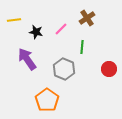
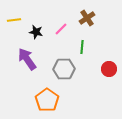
gray hexagon: rotated 25 degrees counterclockwise
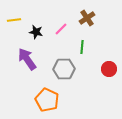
orange pentagon: rotated 10 degrees counterclockwise
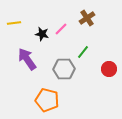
yellow line: moved 3 px down
black star: moved 6 px right, 2 px down
green line: moved 1 px right, 5 px down; rotated 32 degrees clockwise
orange pentagon: rotated 10 degrees counterclockwise
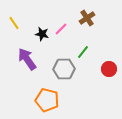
yellow line: rotated 64 degrees clockwise
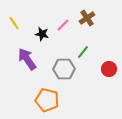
pink line: moved 2 px right, 4 px up
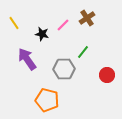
red circle: moved 2 px left, 6 px down
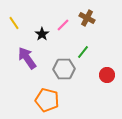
brown cross: rotated 28 degrees counterclockwise
black star: rotated 24 degrees clockwise
purple arrow: moved 1 px up
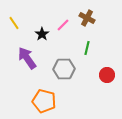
green line: moved 4 px right, 4 px up; rotated 24 degrees counterclockwise
orange pentagon: moved 3 px left, 1 px down
